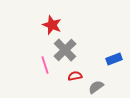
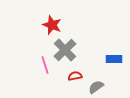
blue rectangle: rotated 21 degrees clockwise
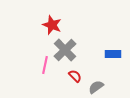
blue rectangle: moved 1 px left, 5 px up
pink line: rotated 30 degrees clockwise
red semicircle: rotated 56 degrees clockwise
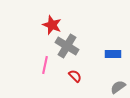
gray cross: moved 2 px right, 4 px up; rotated 15 degrees counterclockwise
gray semicircle: moved 22 px right
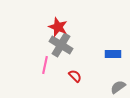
red star: moved 6 px right, 2 px down
gray cross: moved 6 px left, 1 px up
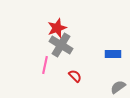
red star: moved 1 px left, 1 px down; rotated 30 degrees clockwise
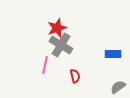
red semicircle: rotated 32 degrees clockwise
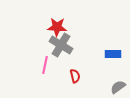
red star: moved 1 px up; rotated 24 degrees clockwise
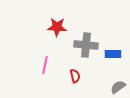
gray cross: moved 25 px right; rotated 25 degrees counterclockwise
